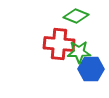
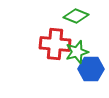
red cross: moved 4 px left
green star: moved 2 px left; rotated 15 degrees counterclockwise
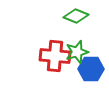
red cross: moved 12 px down
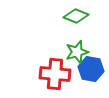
red cross: moved 18 px down
blue hexagon: rotated 10 degrees clockwise
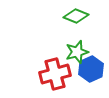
blue hexagon: rotated 25 degrees clockwise
red cross: rotated 20 degrees counterclockwise
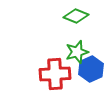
red cross: rotated 12 degrees clockwise
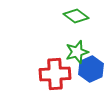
green diamond: rotated 15 degrees clockwise
